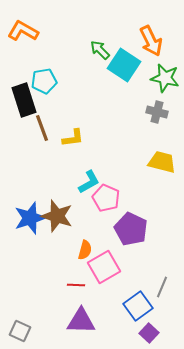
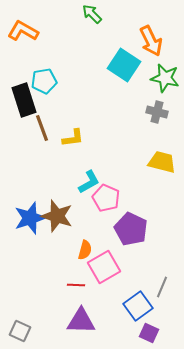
green arrow: moved 8 px left, 36 px up
purple square: rotated 18 degrees counterclockwise
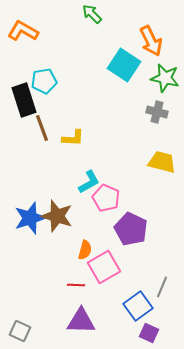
yellow L-shape: rotated 10 degrees clockwise
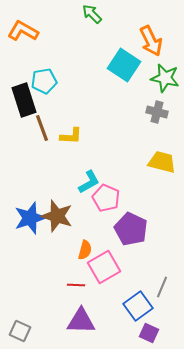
yellow L-shape: moved 2 px left, 2 px up
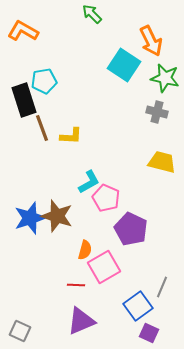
purple triangle: rotated 24 degrees counterclockwise
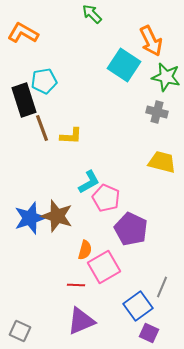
orange L-shape: moved 2 px down
green star: moved 1 px right, 1 px up
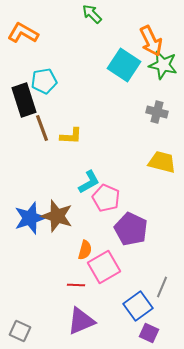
green star: moved 3 px left, 12 px up
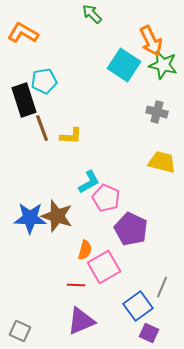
blue star: rotated 20 degrees clockwise
